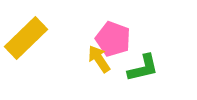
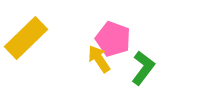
green L-shape: rotated 40 degrees counterclockwise
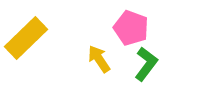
pink pentagon: moved 18 px right, 11 px up
green L-shape: moved 3 px right, 4 px up
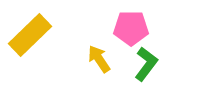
pink pentagon: rotated 20 degrees counterclockwise
yellow rectangle: moved 4 px right, 3 px up
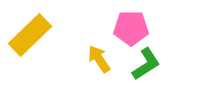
green L-shape: rotated 20 degrees clockwise
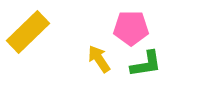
yellow rectangle: moved 2 px left, 3 px up
green L-shape: rotated 24 degrees clockwise
